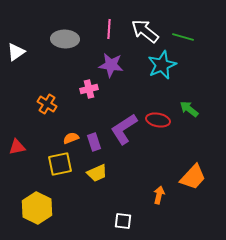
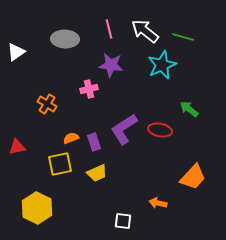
pink line: rotated 18 degrees counterclockwise
red ellipse: moved 2 px right, 10 px down
orange arrow: moved 1 px left, 8 px down; rotated 90 degrees counterclockwise
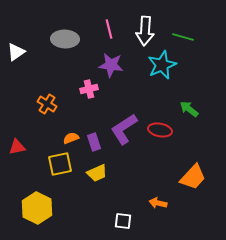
white arrow: rotated 124 degrees counterclockwise
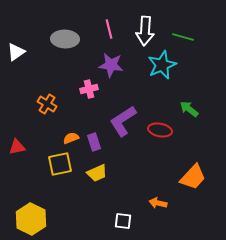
purple L-shape: moved 1 px left, 8 px up
yellow hexagon: moved 6 px left, 11 px down
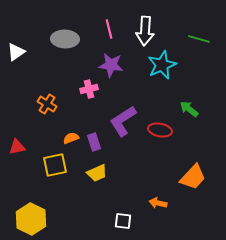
green line: moved 16 px right, 2 px down
yellow square: moved 5 px left, 1 px down
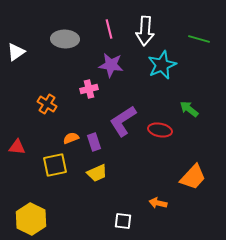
red triangle: rotated 18 degrees clockwise
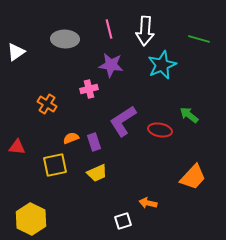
green arrow: moved 6 px down
orange arrow: moved 10 px left
white square: rotated 24 degrees counterclockwise
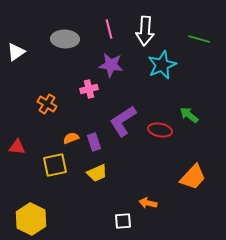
white square: rotated 12 degrees clockwise
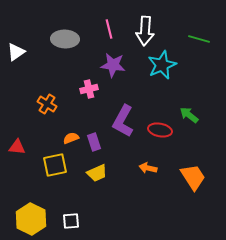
purple star: moved 2 px right
purple L-shape: rotated 28 degrees counterclockwise
orange trapezoid: rotated 76 degrees counterclockwise
orange arrow: moved 35 px up
white square: moved 52 px left
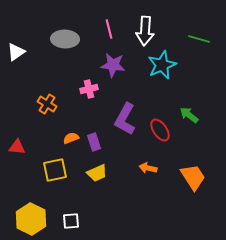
purple L-shape: moved 2 px right, 2 px up
red ellipse: rotated 45 degrees clockwise
yellow square: moved 5 px down
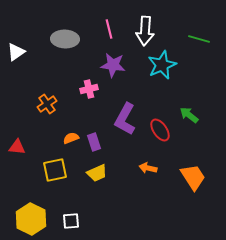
orange cross: rotated 24 degrees clockwise
